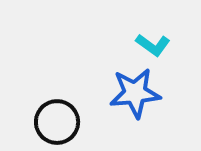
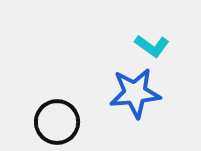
cyan L-shape: moved 1 px left, 1 px down
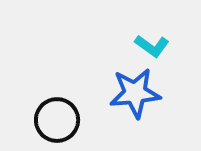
black circle: moved 2 px up
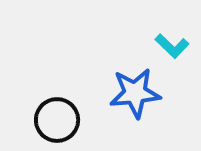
cyan L-shape: moved 20 px right; rotated 8 degrees clockwise
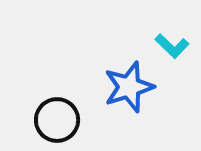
blue star: moved 6 px left, 6 px up; rotated 12 degrees counterclockwise
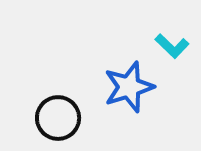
black circle: moved 1 px right, 2 px up
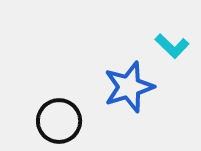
black circle: moved 1 px right, 3 px down
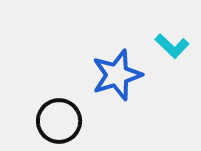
blue star: moved 12 px left, 12 px up
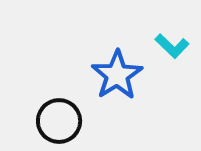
blue star: rotated 15 degrees counterclockwise
